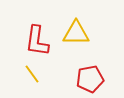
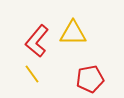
yellow triangle: moved 3 px left
red L-shape: rotated 32 degrees clockwise
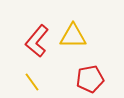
yellow triangle: moved 3 px down
yellow line: moved 8 px down
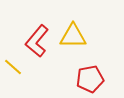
yellow line: moved 19 px left, 15 px up; rotated 12 degrees counterclockwise
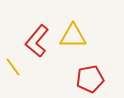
yellow line: rotated 12 degrees clockwise
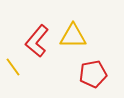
red pentagon: moved 3 px right, 5 px up
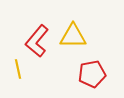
yellow line: moved 5 px right, 2 px down; rotated 24 degrees clockwise
red pentagon: moved 1 px left
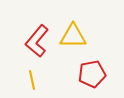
yellow line: moved 14 px right, 11 px down
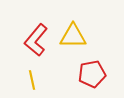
red L-shape: moved 1 px left, 1 px up
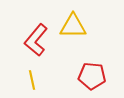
yellow triangle: moved 10 px up
red pentagon: moved 2 px down; rotated 16 degrees clockwise
